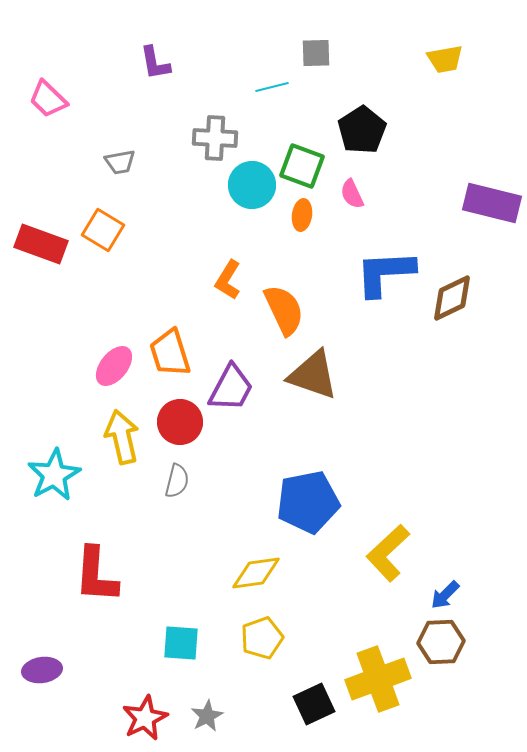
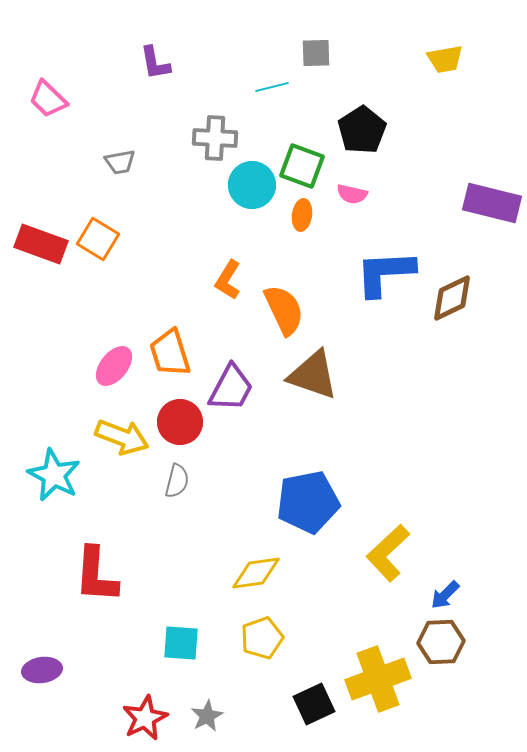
pink semicircle: rotated 52 degrees counterclockwise
orange square: moved 5 px left, 9 px down
yellow arrow: rotated 124 degrees clockwise
cyan star: rotated 16 degrees counterclockwise
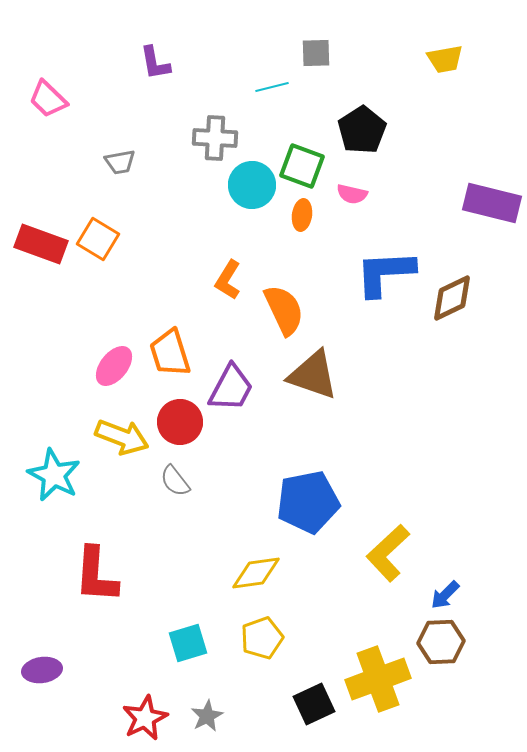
gray semicircle: moved 2 px left; rotated 128 degrees clockwise
cyan square: moved 7 px right; rotated 21 degrees counterclockwise
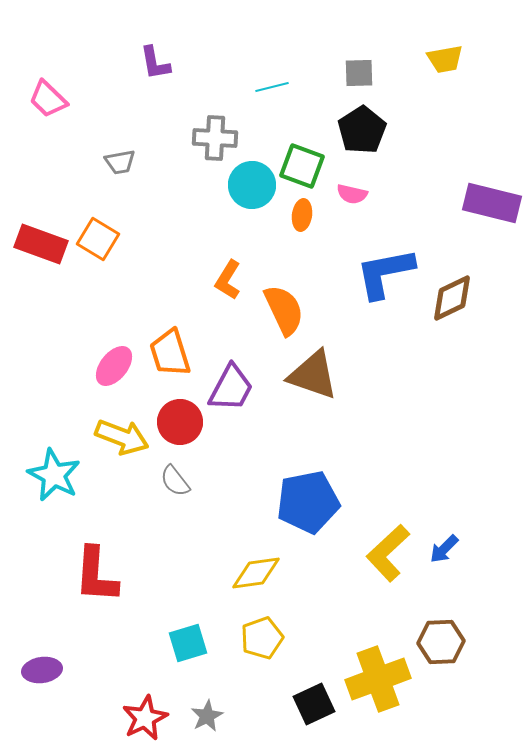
gray square: moved 43 px right, 20 px down
blue L-shape: rotated 8 degrees counterclockwise
blue arrow: moved 1 px left, 46 px up
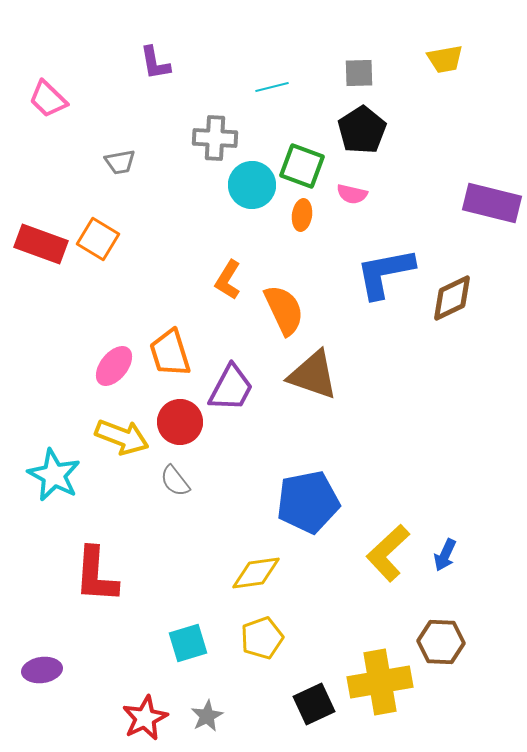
blue arrow: moved 1 px right, 6 px down; rotated 20 degrees counterclockwise
brown hexagon: rotated 6 degrees clockwise
yellow cross: moved 2 px right, 3 px down; rotated 10 degrees clockwise
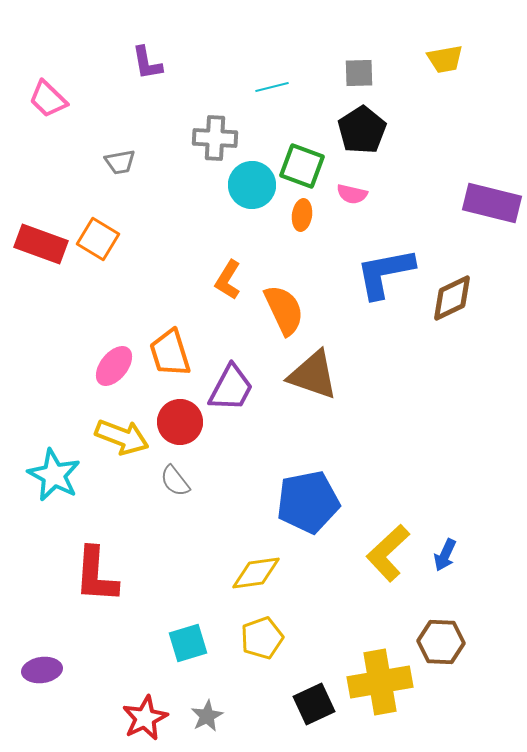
purple L-shape: moved 8 px left
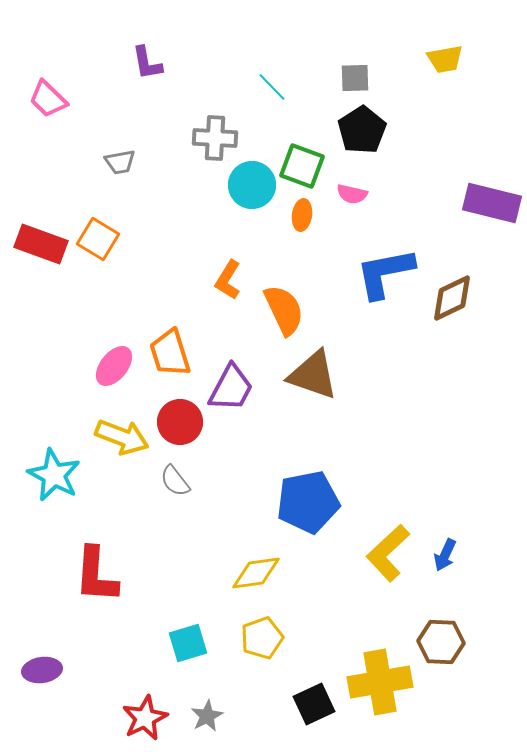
gray square: moved 4 px left, 5 px down
cyan line: rotated 60 degrees clockwise
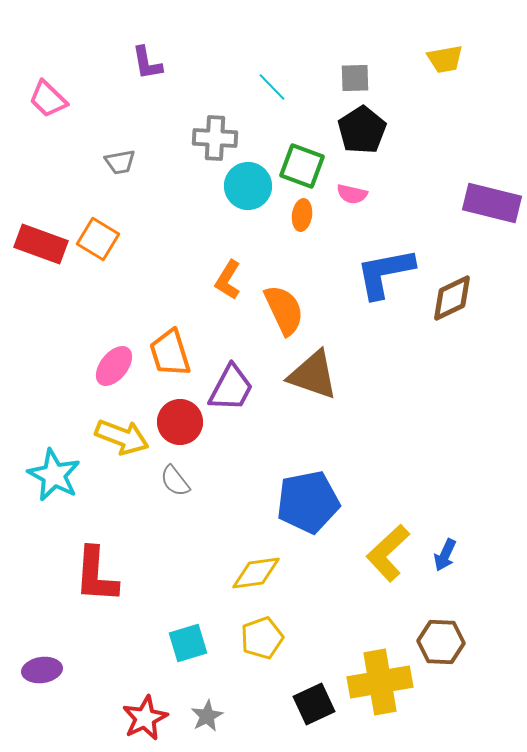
cyan circle: moved 4 px left, 1 px down
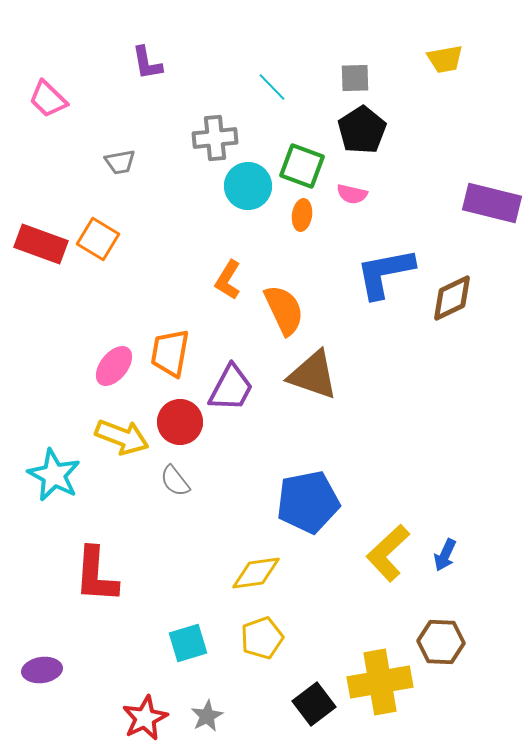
gray cross: rotated 9 degrees counterclockwise
orange trapezoid: rotated 27 degrees clockwise
black square: rotated 12 degrees counterclockwise
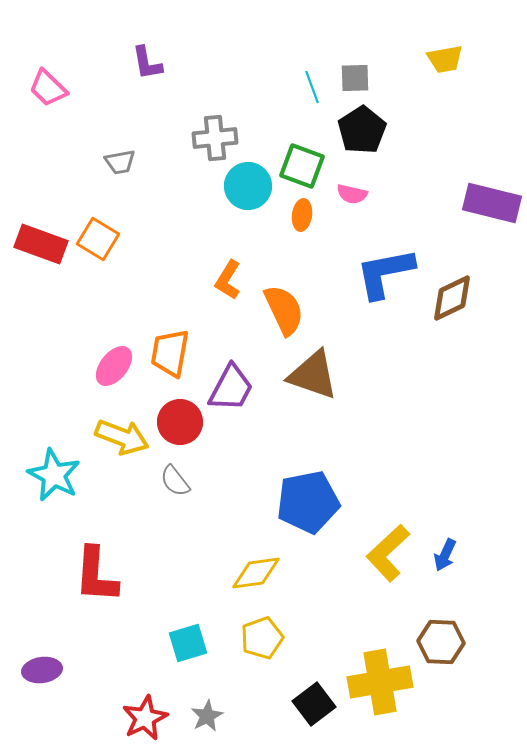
cyan line: moved 40 px right; rotated 24 degrees clockwise
pink trapezoid: moved 11 px up
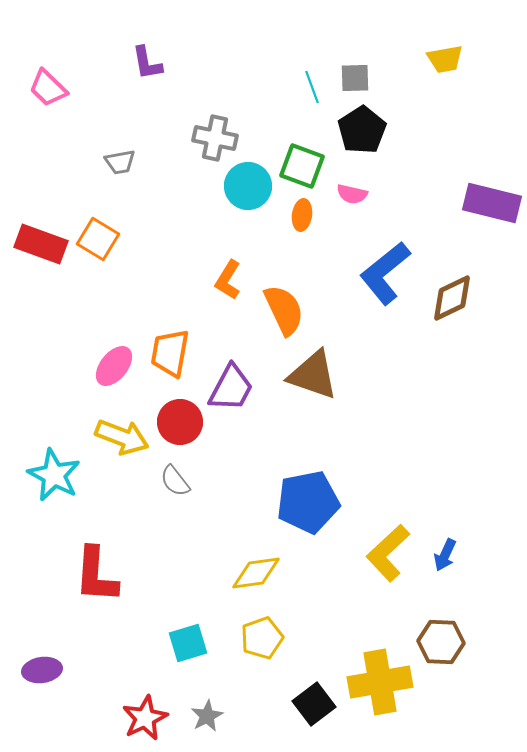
gray cross: rotated 18 degrees clockwise
blue L-shape: rotated 28 degrees counterclockwise
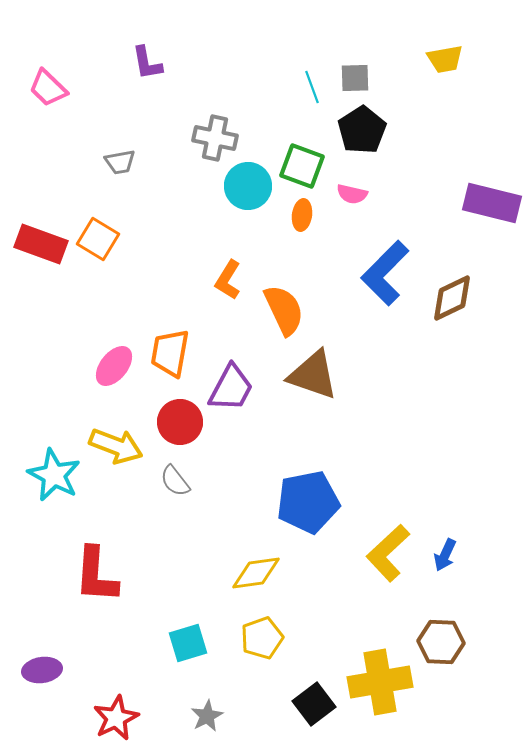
blue L-shape: rotated 6 degrees counterclockwise
yellow arrow: moved 6 px left, 9 px down
red star: moved 29 px left
